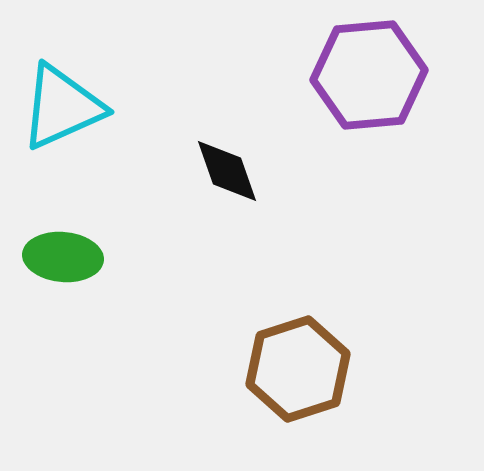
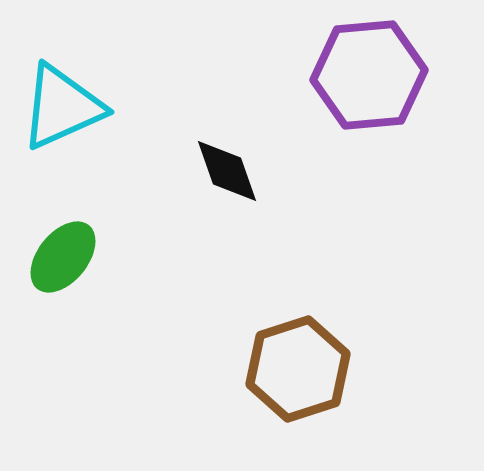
green ellipse: rotated 56 degrees counterclockwise
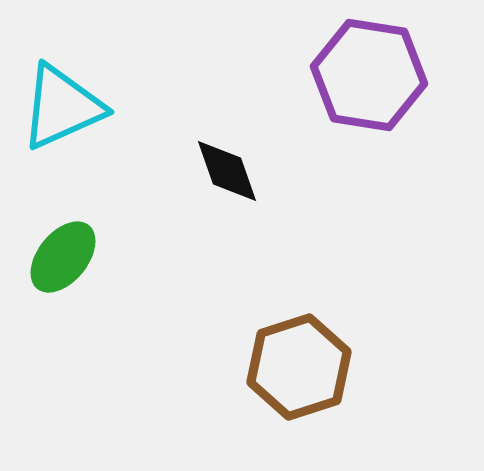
purple hexagon: rotated 14 degrees clockwise
brown hexagon: moved 1 px right, 2 px up
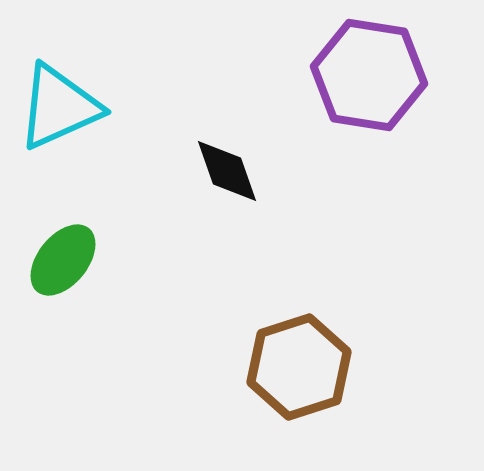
cyan triangle: moved 3 px left
green ellipse: moved 3 px down
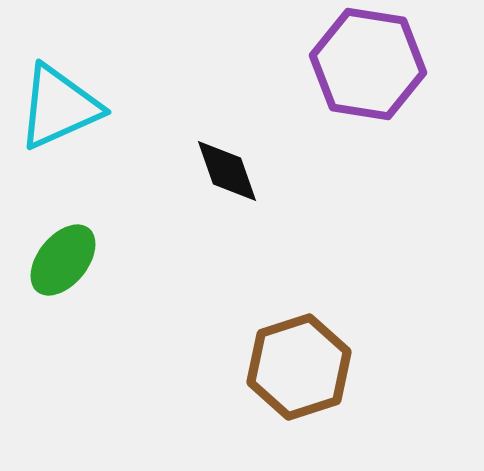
purple hexagon: moved 1 px left, 11 px up
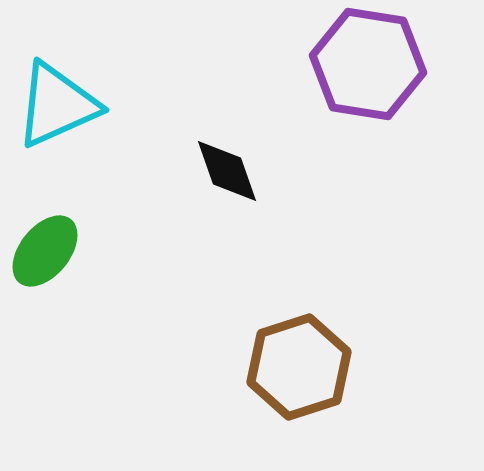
cyan triangle: moved 2 px left, 2 px up
green ellipse: moved 18 px left, 9 px up
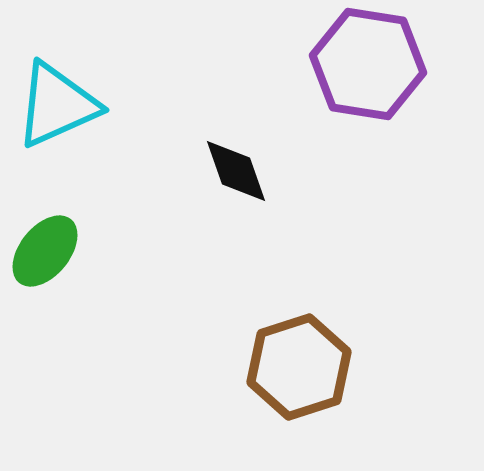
black diamond: moved 9 px right
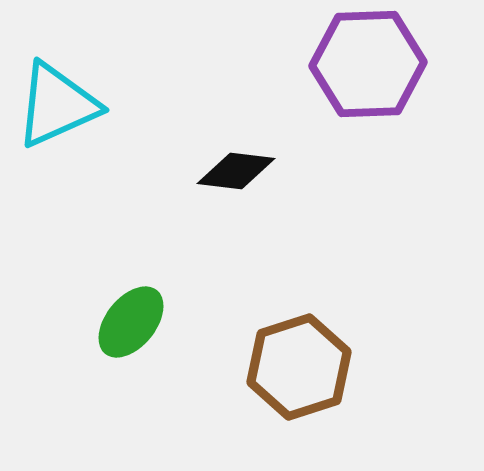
purple hexagon: rotated 11 degrees counterclockwise
black diamond: rotated 64 degrees counterclockwise
green ellipse: moved 86 px right, 71 px down
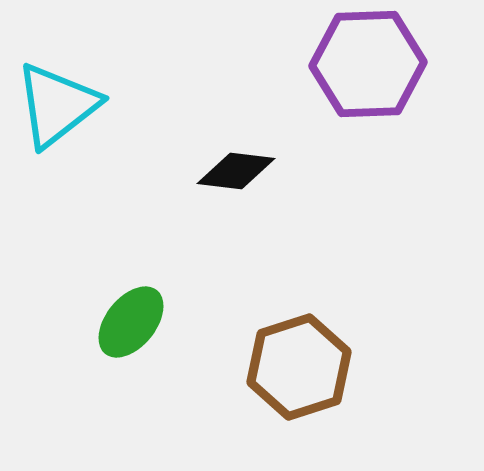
cyan triangle: rotated 14 degrees counterclockwise
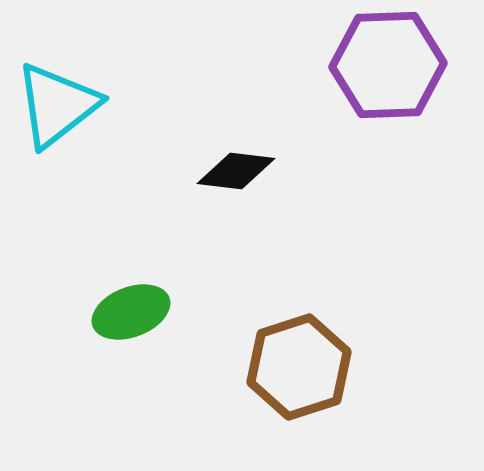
purple hexagon: moved 20 px right, 1 px down
green ellipse: moved 10 px up; rotated 30 degrees clockwise
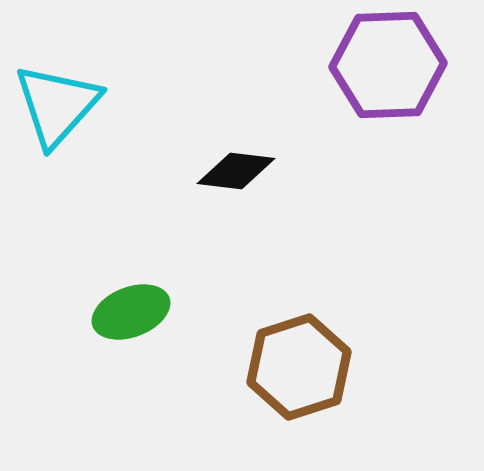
cyan triangle: rotated 10 degrees counterclockwise
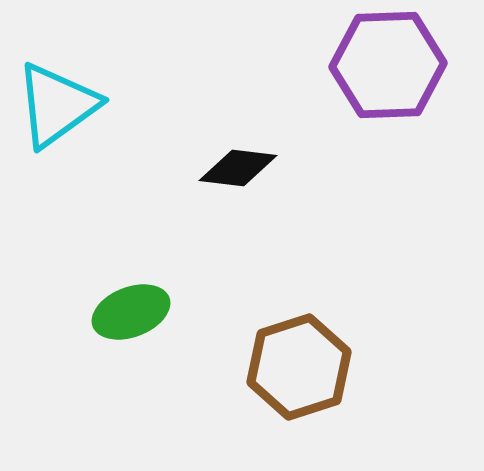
cyan triangle: rotated 12 degrees clockwise
black diamond: moved 2 px right, 3 px up
